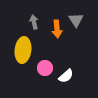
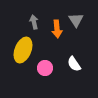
yellow ellipse: rotated 15 degrees clockwise
white semicircle: moved 8 px right, 12 px up; rotated 98 degrees clockwise
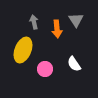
pink circle: moved 1 px down
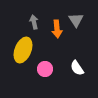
white semicircle: moved 3 px right, 4 px down
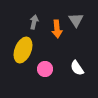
gray arrow: rotated 24 degrees clockwise
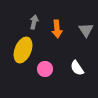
gray triangle: moved 10 px right, 10 px down
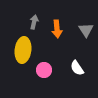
yellow ellipse: rotated 15 degrees counterclockwise
pink circle: moved 1 px left, 1 px down
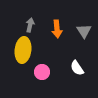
gray arrow: moved 4 px left, 3 px down
gray triangle: moved 2 px left, 1 px down
pink circle: moved 2 px left, 2 px down
